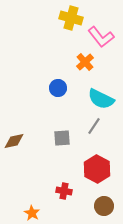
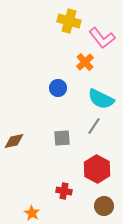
yellow cross: moved 2 px left, 3 px down
pink L-shape: moved 1 px right, 1 px down
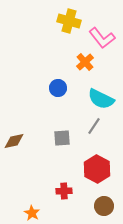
red cross: rotated 14 degrees counterclockwise
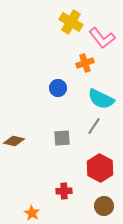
yellow cross: moved 2 px right, 1 px down; rotated 15 degrees clockwise
orange cross: moved 1 px down; rotated 24 degrees clockwise
brown diamond: rotated 25 degrees clockwise
red hexagon: moved 3 px right, 1 px up
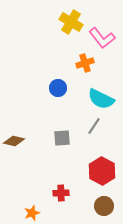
red hexagon: moved 2 px right, 3 px down
red cross: moved 3 px left, 2 px down
orange star: rotated 21 degrees clockwise
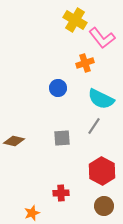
yellow cross: moved 4 px right, 2 px up
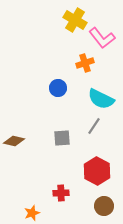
red hexagon: moved 5 px left
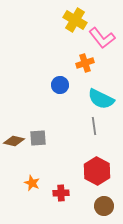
blue circle: moved 2 px right, 3 px up
gray line: rotated 42 degrees counterclockwise
gray square: moved 24 px left
orange star: moved 30 px up; rotated 28 degrees counterclockwise
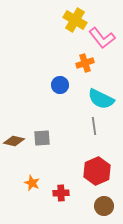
gray square: moved 4 px right
red hexagon: rotated 8 degrees clockwise
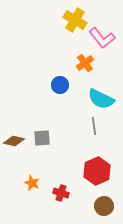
orange cross: rotated 18 degrees counterclockwise
red cross: rotated 21 degrees clockwise
